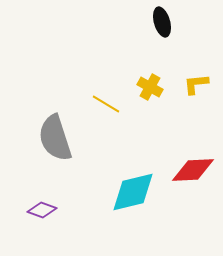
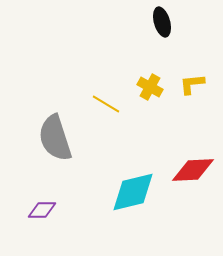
yellow L-shape: moved 4 px left
purple diamond: rotated 20 degrees counterclockwise
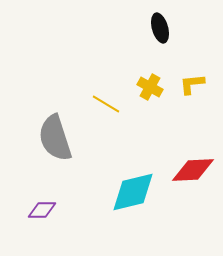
black ellipse: moved 2 px left, 6 px down
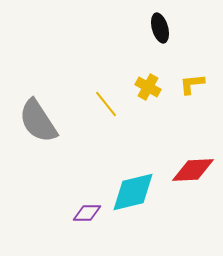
yellow cross: moved 2 px left
yellow line: rotated 20 degrees clockwise
gray semicircle: moved 17 px left, 17 px up; rotated 15 degrees counterclockwise
purple diamond: moved 45 px right, 3 px down
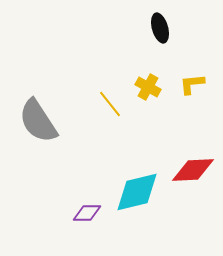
yellow line: moved 4 px right
cyan diamond: moved 4 px right
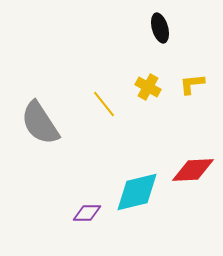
yellow line: moved 6 px left
gray semicircle: moved 2 px right, 2 px down
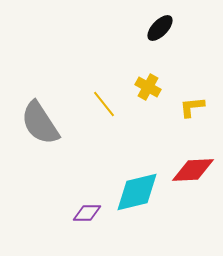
black ellipse: rotated 60 degrees clockwise
yellow L-shape: moved 23 px down
